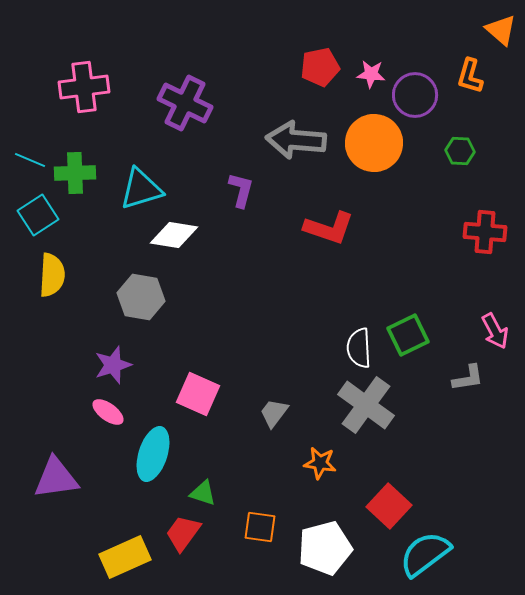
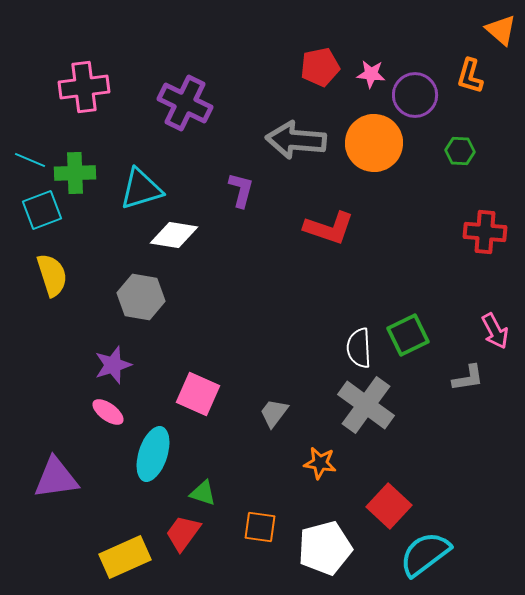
cyan square: moved 4 px right, 5 px up; rotated 12 degrees clockwise
yellow semicircle: rotated 21 degrees counterclockwise
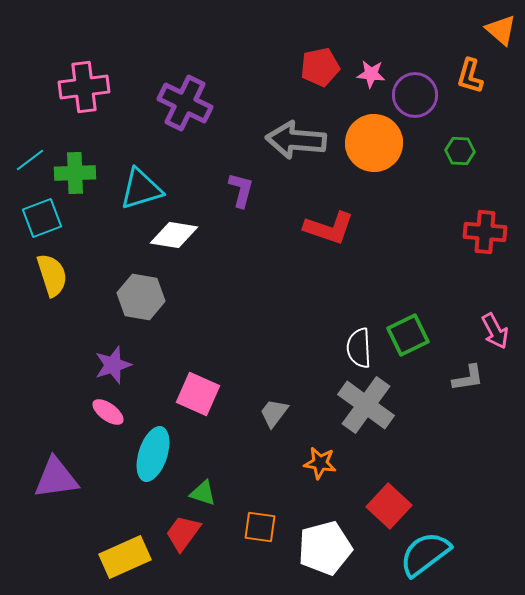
cyan line: rotated 60 degrees counterclockwise
cyan square: moved 8 px down
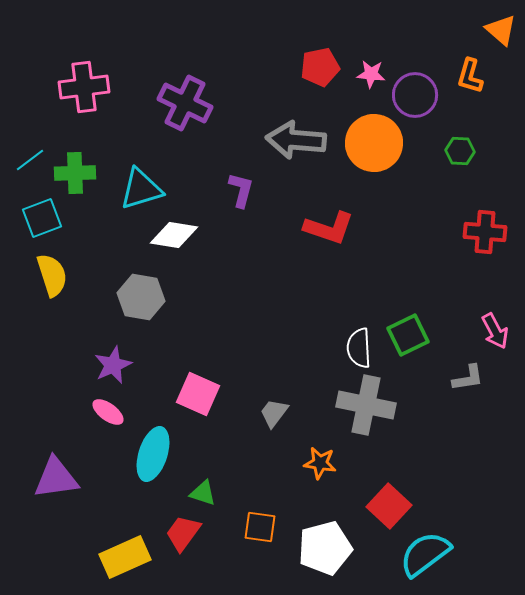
purple star: rotated 6 degrees counterclockwise
gray cross: rotated 24 degrees counterclockwise
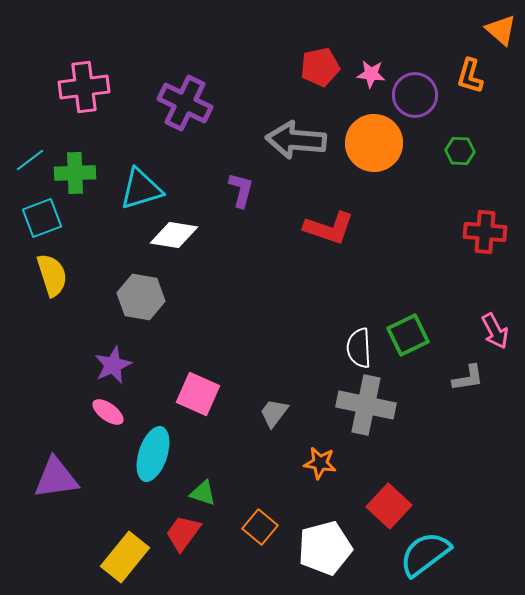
orange square: rotated 32 degrees clockwise
yellow rectangle: rotated 27 degrees counterclockwise
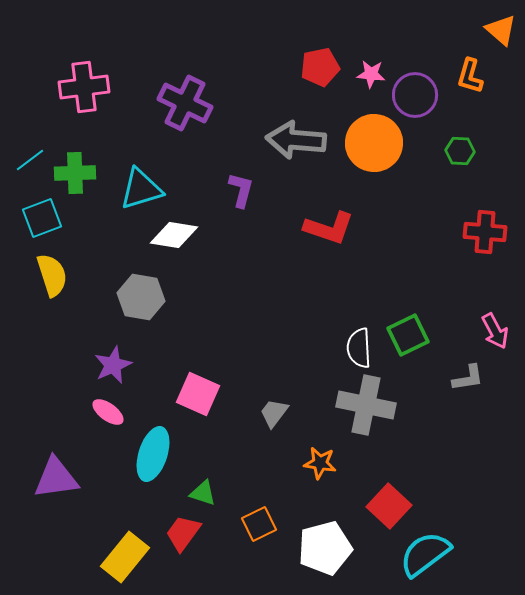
orange square: moved 1 px left, 3 px up; rotated 24 degrees clockwise
